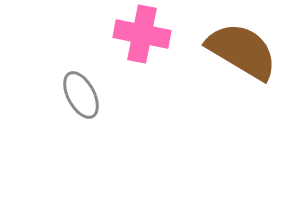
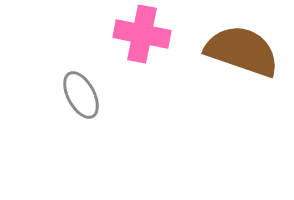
brown semicircle: rotated 12 degrees counterclockwise
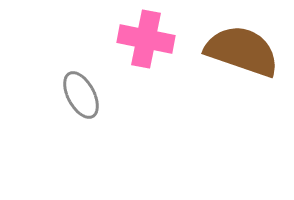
pink cross: moved 4 px right, 5 px down
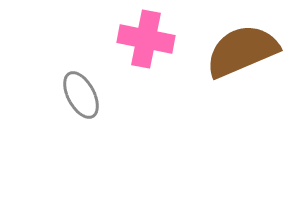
brown semicircle: rotated 42 degrees counterclockwise
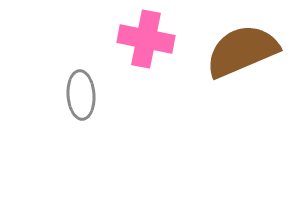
gray ellipse: rotated 24 degrees clockwise
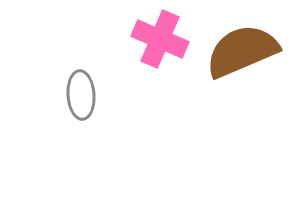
pink cross: moved 14 px right; rotated 12 degrees clockwise
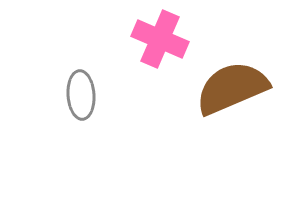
brown semicircle: moved 10 px left, 37 px down
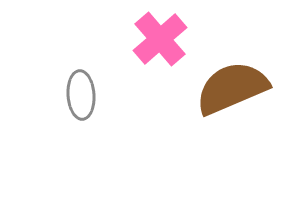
pink cross: rotated 26 degrees clockwise
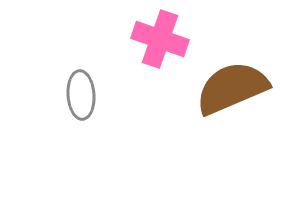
pink cross: rotated 30 degrees counterclockwise
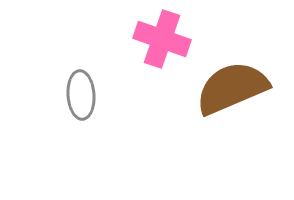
pink cross: moved 2 px right
